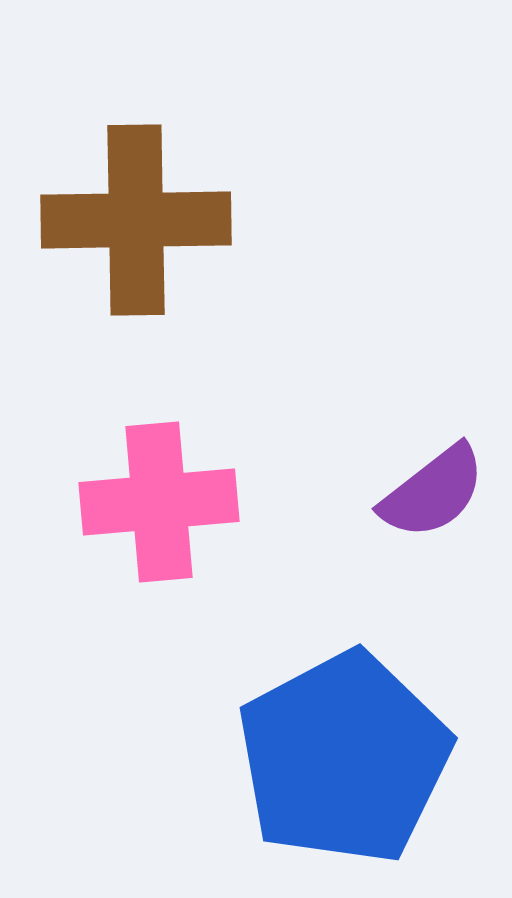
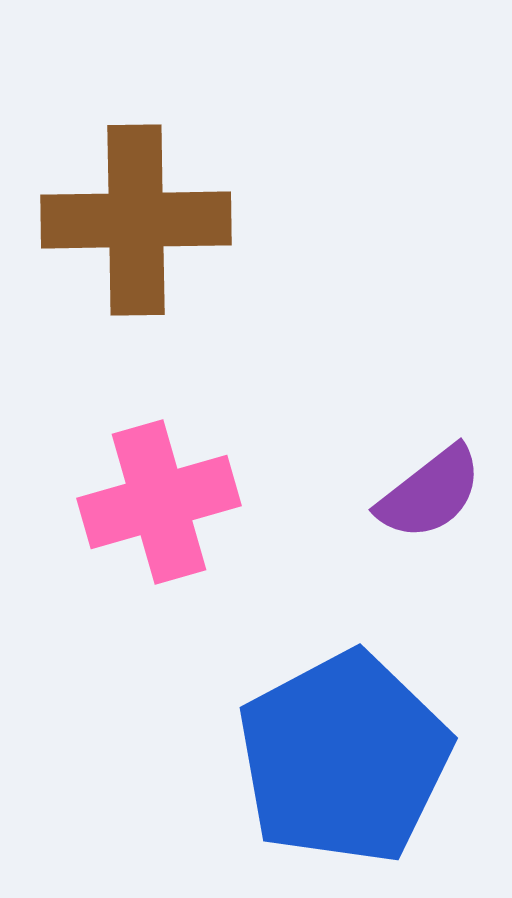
purple semicircle: moved 3 px left, 1 px down
pink cross: rotated 11 degrees counterclockwise
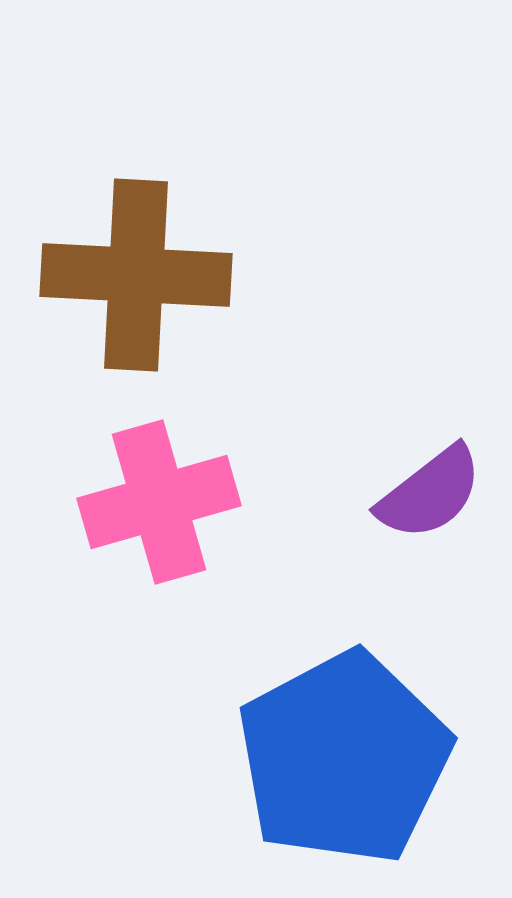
brown cross: moved 55 px down; rotated 4 degrees clockwise
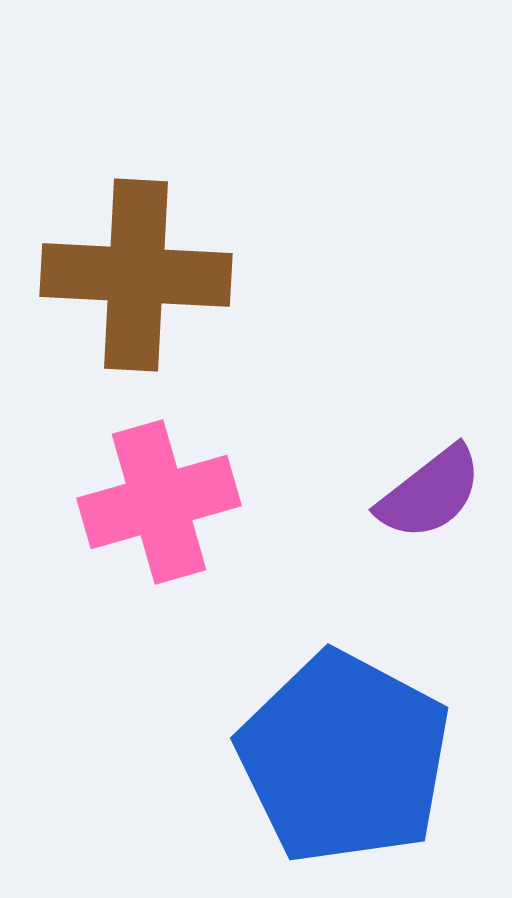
blue pentagon: rotated 16 degrees counterclockwise
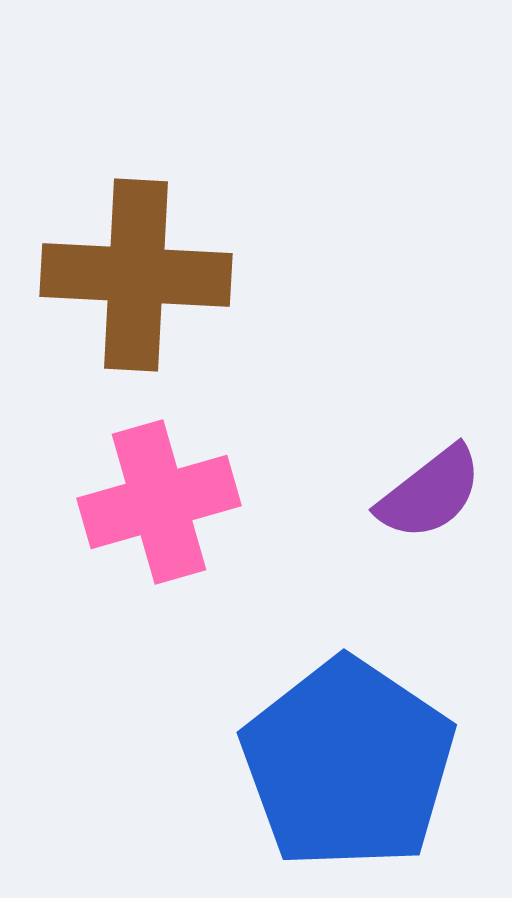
blue pentagon: moved 4 px right, 6 px down; rotated 6 degrees clockwise
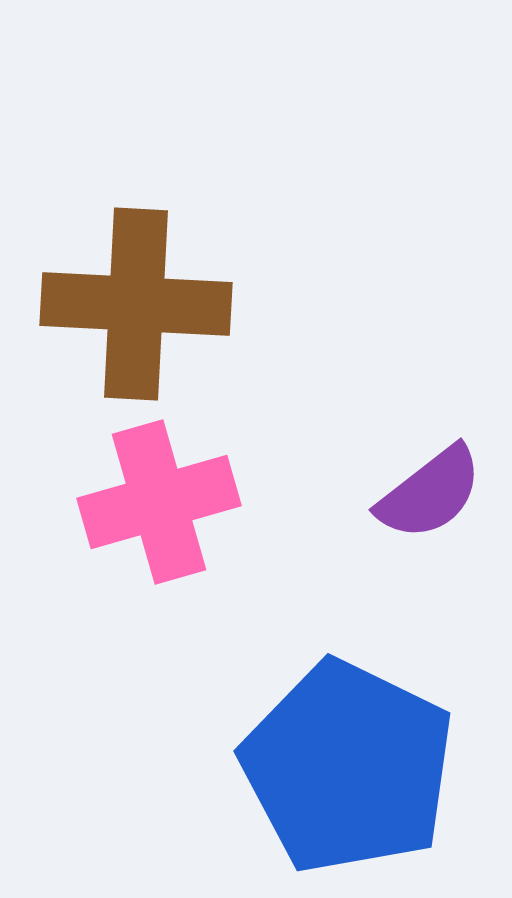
brown cross: moved 29 px down
blue pentagon: moved 3 px down; rotated 8 degrees counterclockwise
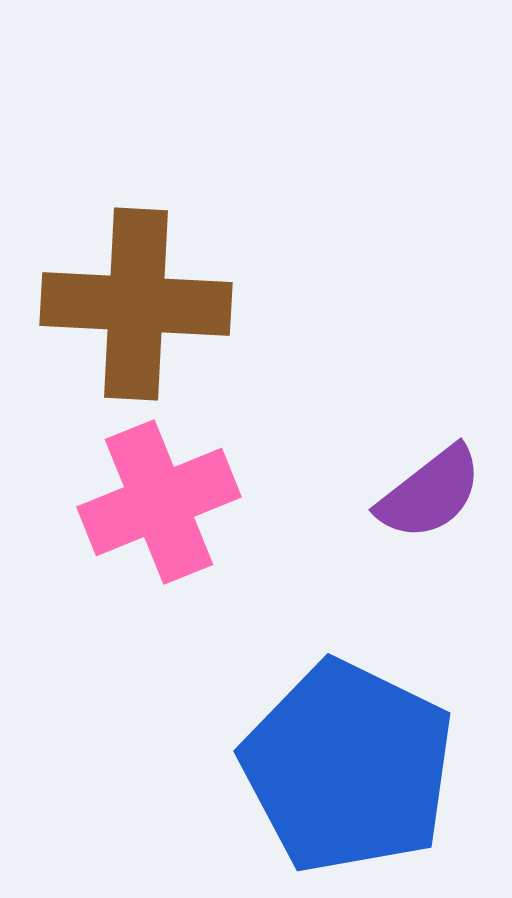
pink cross: rotated 6 degrees counterclockwise
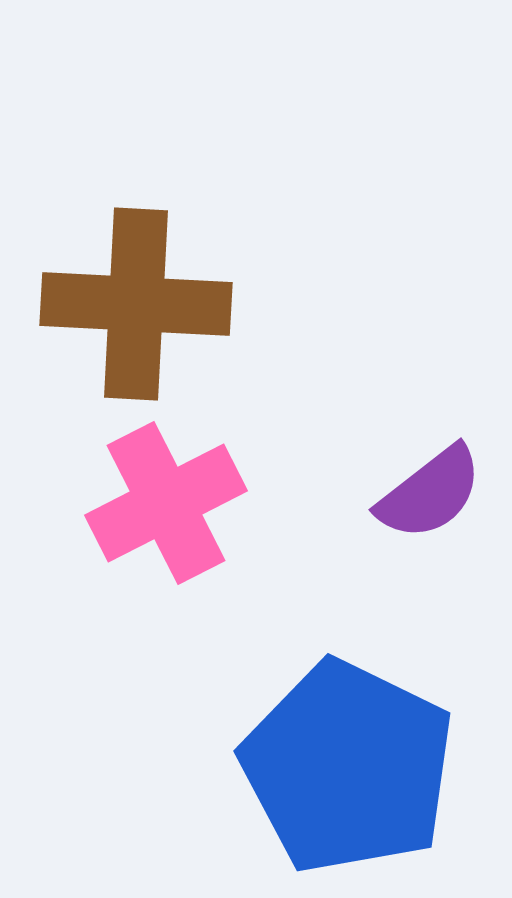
pink cross: moved 7 px right, 1 px down; rotated 5 degrees counterclockwise
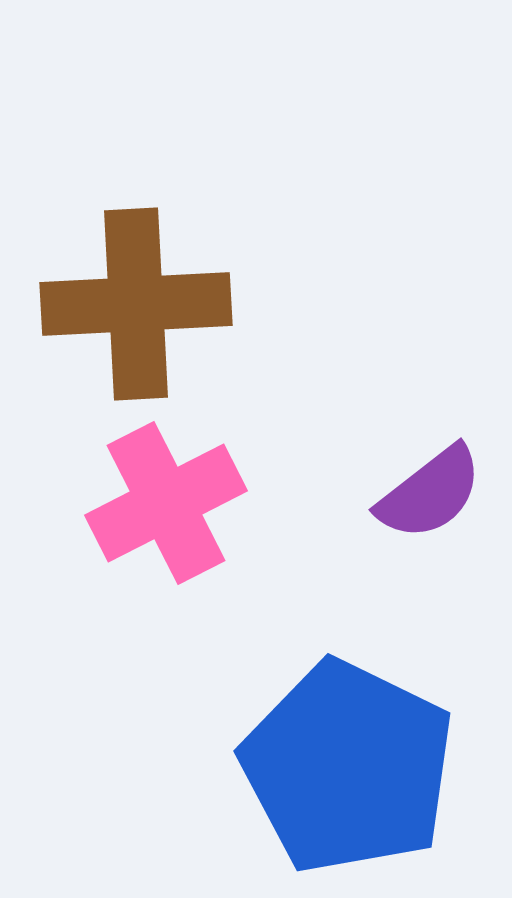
brown cross: rotated 6 degrees counterclockwise
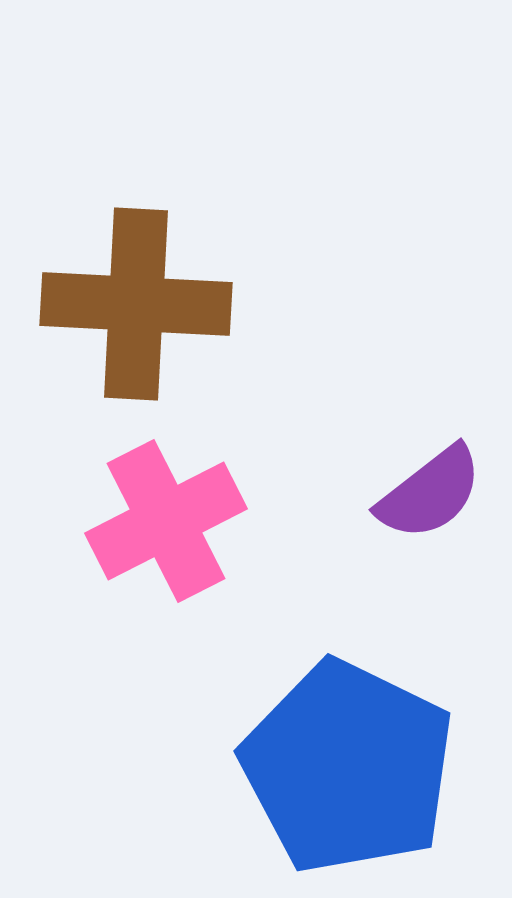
brown cross: rotated 6 degrees clockwise
pink cross: moved 18 px down
